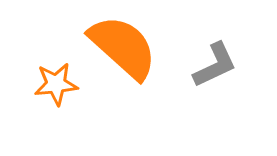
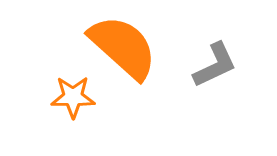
orange star: moved 17 px right, 13 px down; rotated 6 degrees clockwise
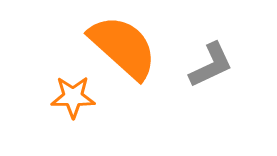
gray L-shape: moved 4 px left
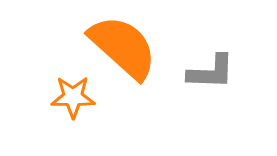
gray L-shape: moved 7 px down; rotated 27 degrees clockwise
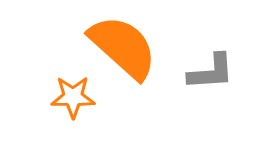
gray L-shape: rotated 6 degrees counterclockwise
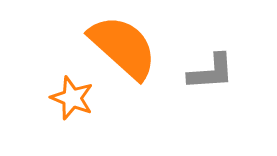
orange star: moved 1 px left, 1 px down; rotated 21 degrees clockwise
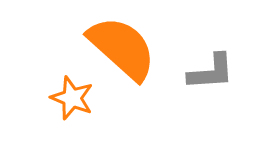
orange semicircle: moved 1 px left, 1 px down
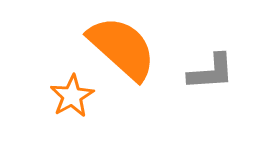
orange star: moved 2 px up; rotated 21 degrees clockwise
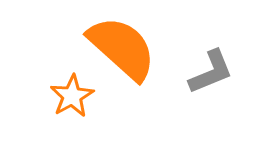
gray L-shape: rotated 18 degrees counterclockwise
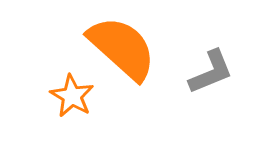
orange star: rotated 12 degrees counterclockwise
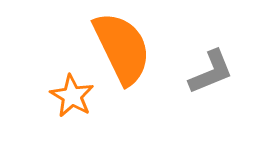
orange semicircle: rotated 22 degrees clockwise
